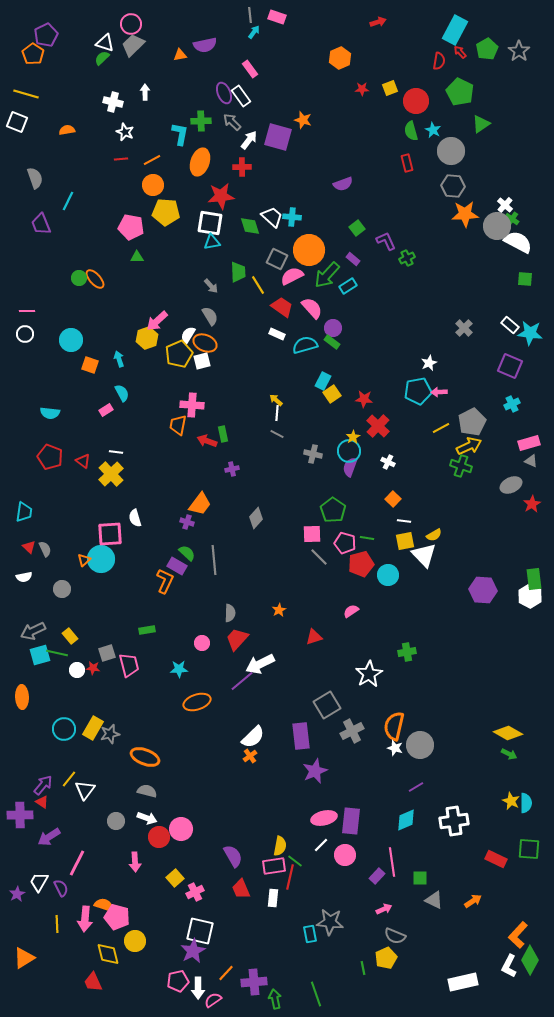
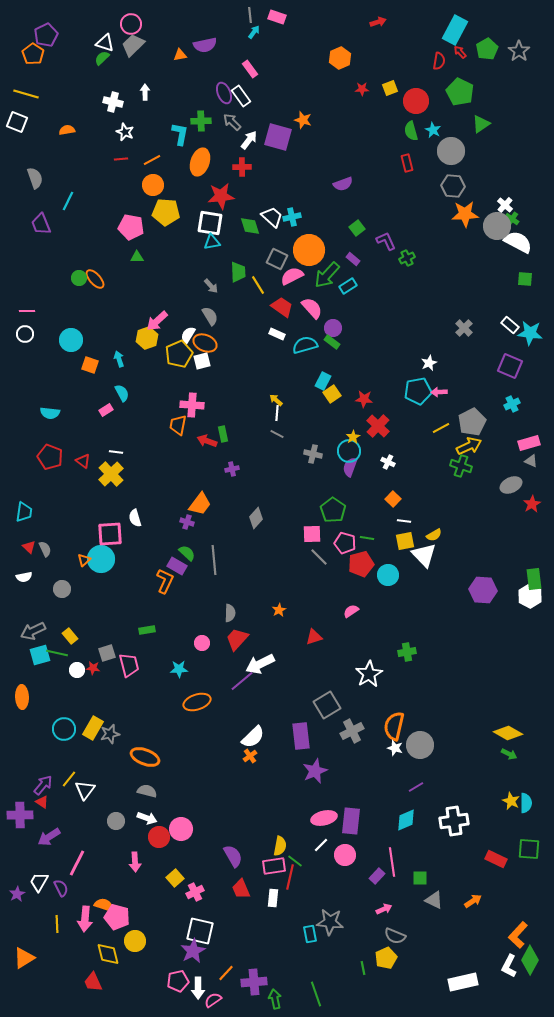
cyan cross at (292, 217): rotated 18 degrees counterclockwise
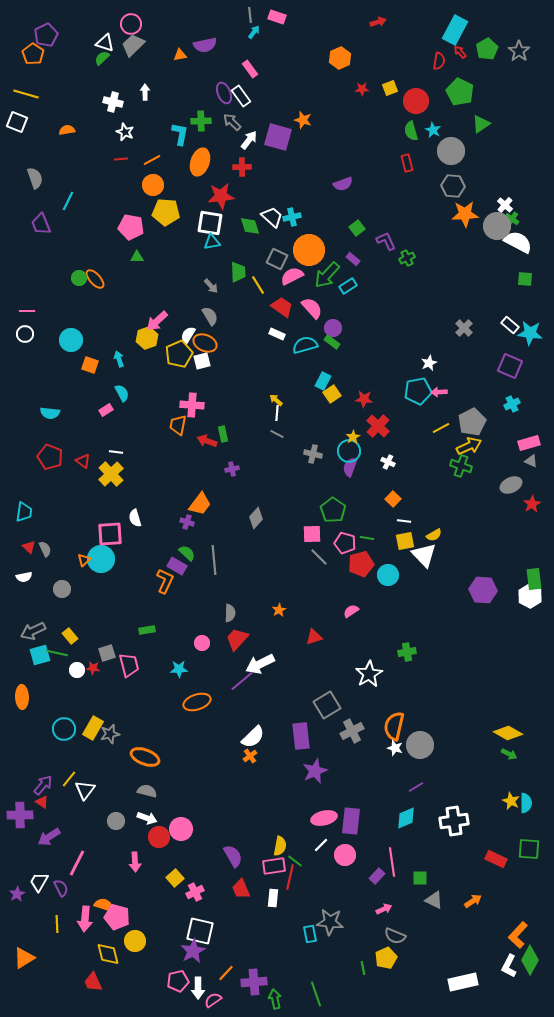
cyan diamond at (406, 820): moved 2 px up
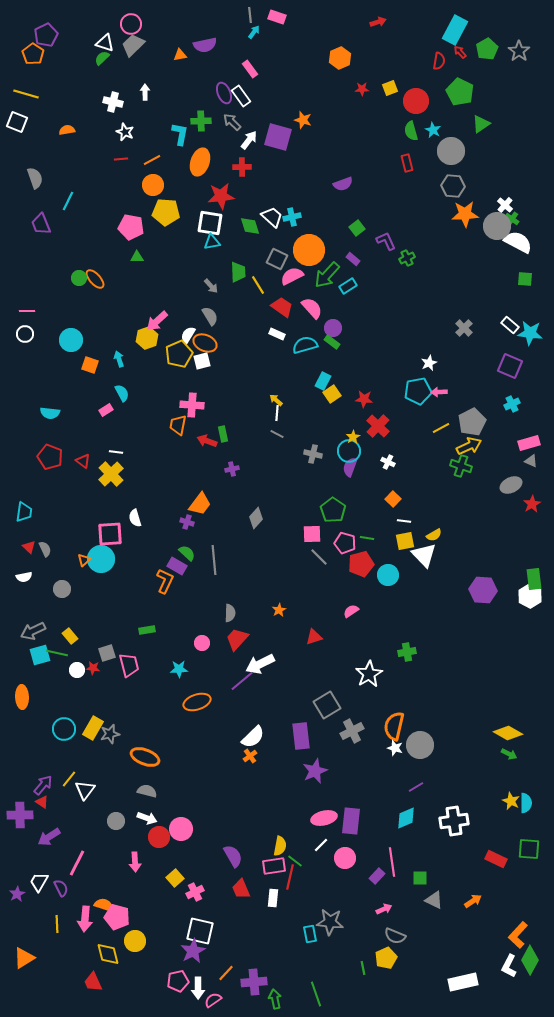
pink circle at (345, 855): moved 3 px down
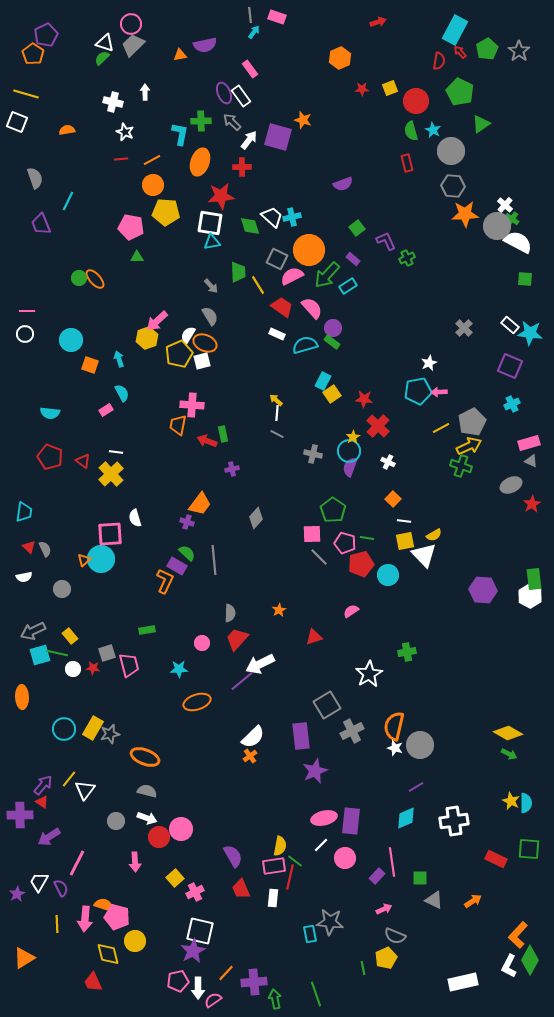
white circle at (77, 670): moved 4 px left, 1 px up
